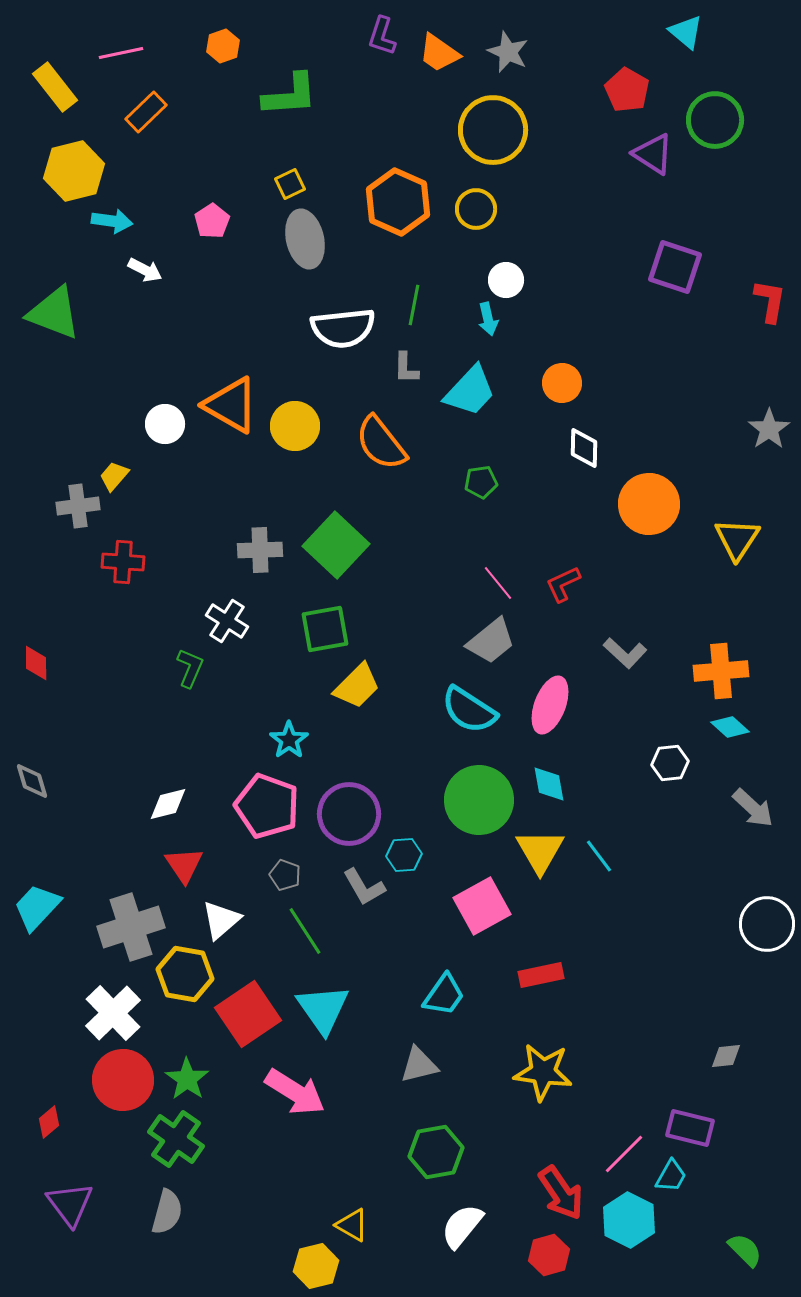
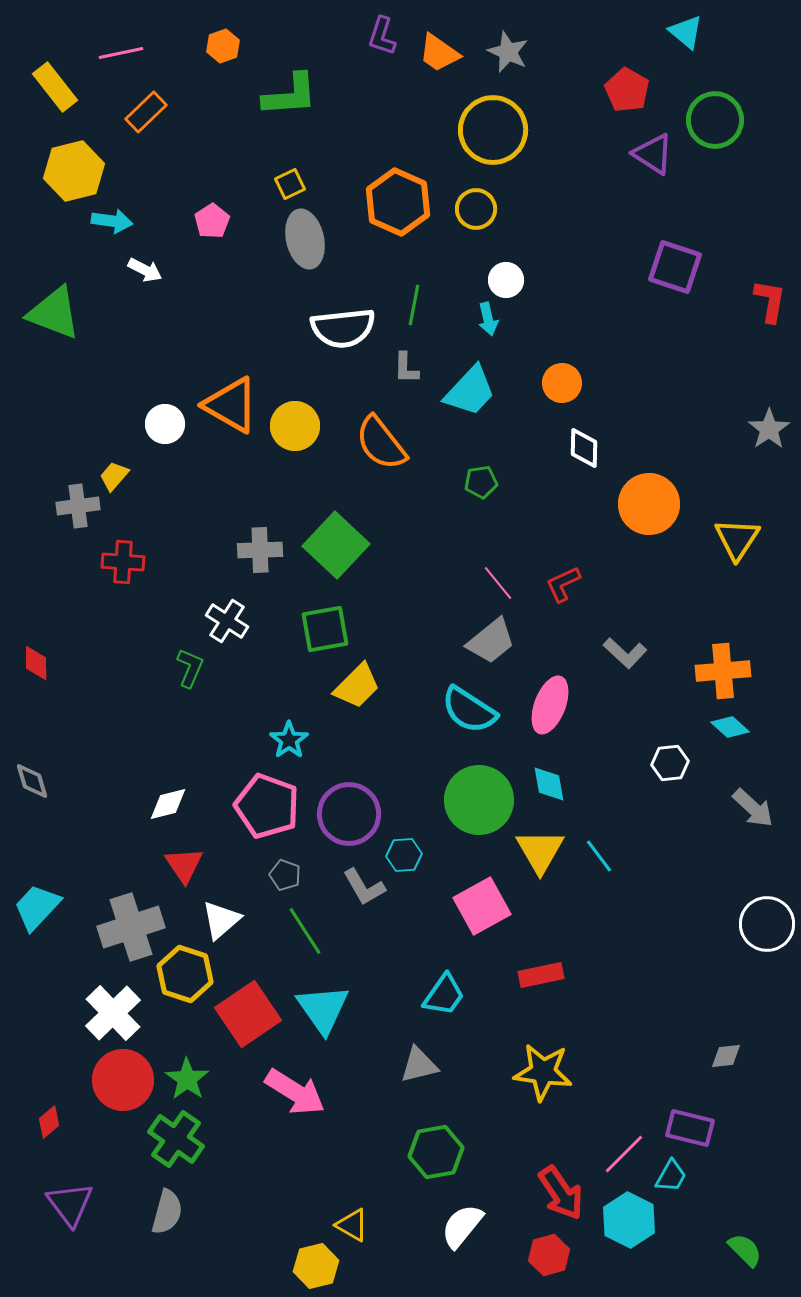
orange cross at (721, 671): moved 2 px right
yellow hexagon at (185, 974): rotated 8 degrees clockwise
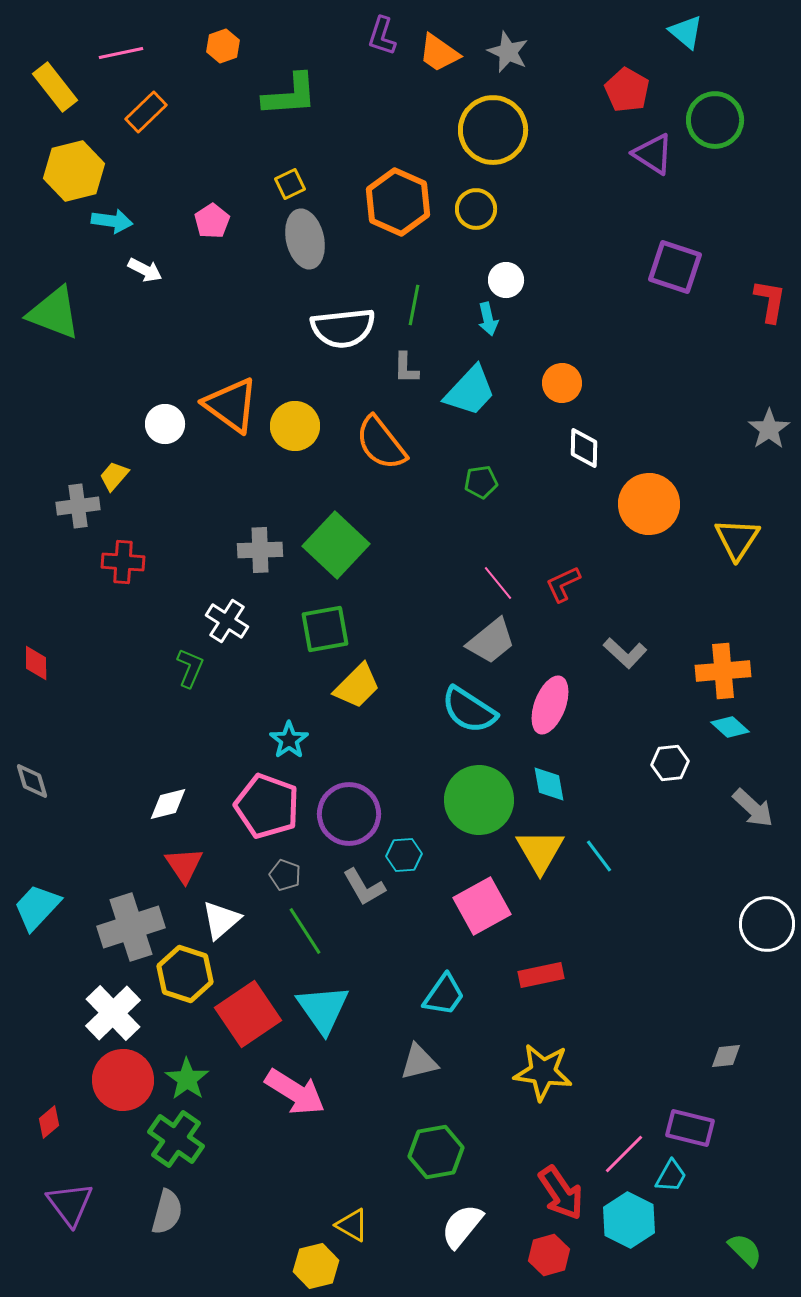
orange triangle at (231, 405): rotated 6 degrees clockwise
gray triangle at (419, 1065): moved 3 px up
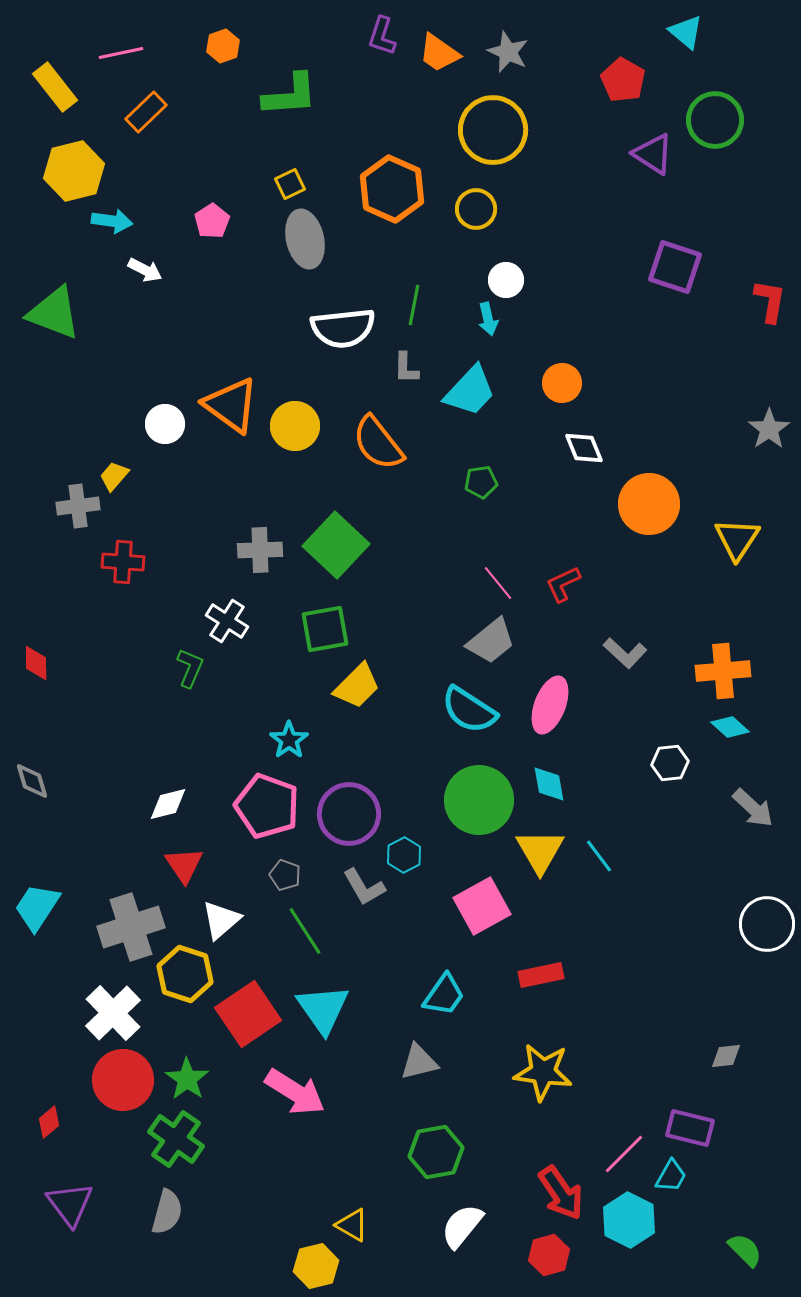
red pentagon at (627, 90): moved 4 px left, 10 px up
orange hexagon at (398, 202): moved 6 px left, 13 px up
orange semicircle at (381, 443): moved 3 px left
white diamond at (584, 448): rotated 24 degrees counterclockwise
cyan hexagon at (404, 855): rotated 24 degrees counterclockwise
cyan trapezoid at (37, 907): rotated 10 degrees counterclockwise
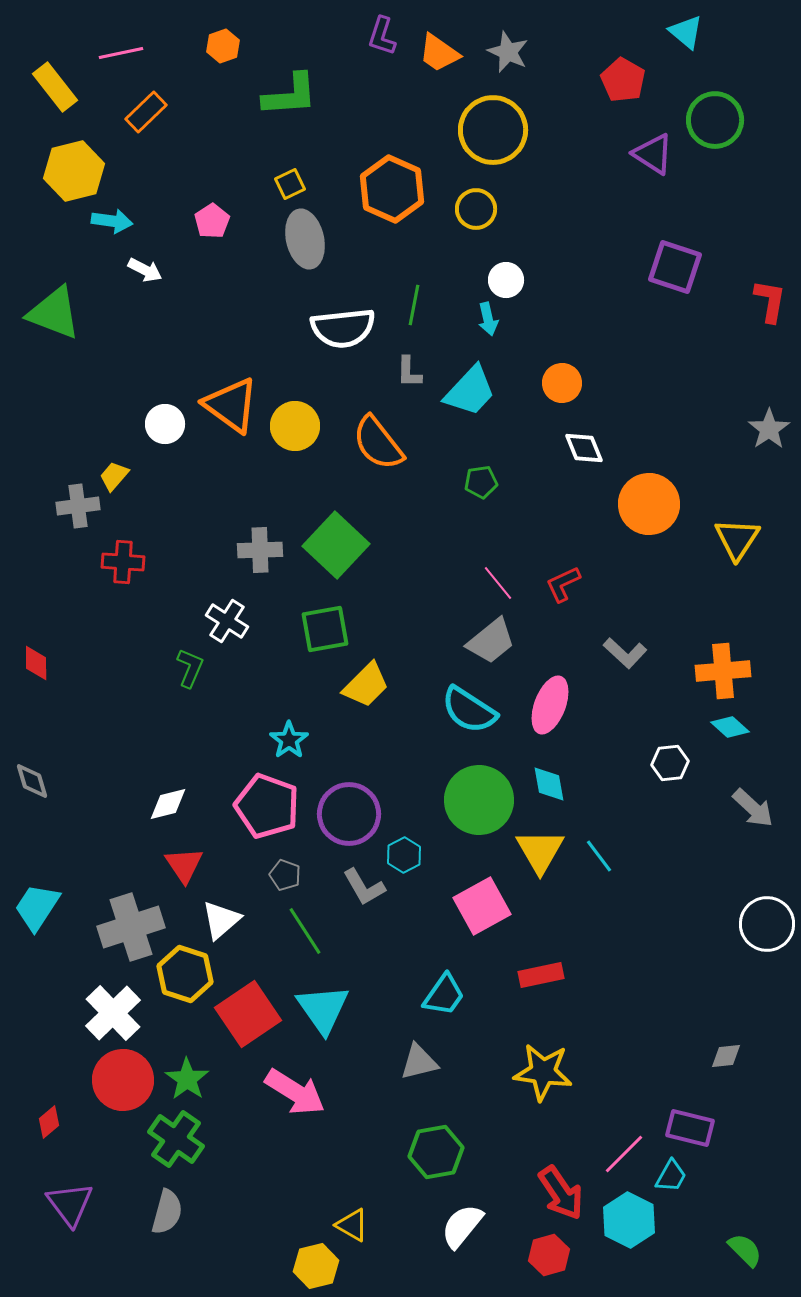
gray L-shape at (406, 368): moved 3 px right, 4 px down
yellow trapezoid at (357, 686): moved 9 px right, 1 px up
